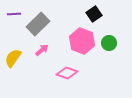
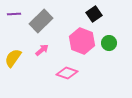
gray rectangle: moved 3 px right, 3 px up
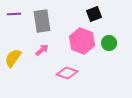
black square: rotated 14 degrees clockwise
gray rectangle: moved 1 px right; rotated 55 degrees counterclockwise
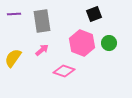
pink hexagon: moved 2 px down
pink diamond: moved 3 px left, 2 px up
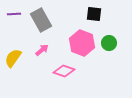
black square: rotated 28 degrees clockwise
gray rectangle: moved 1 px left, 1 px up; rotated 20 degrees counterclockwise
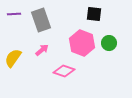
gray rectangle: rotated 10 degrees clockwise
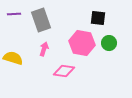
black square: moved 4 px right, 4 px down
pink hexagon: rotated 10 degrees counterclockwise
pink arrow: moved 2 px right, 1 px up; rotated 32 degrees counterclockwise
yellow semicircle: rotated 72 degrees clockwise
pink diamond: rotated 10 degrees counterclockwise
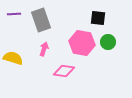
green circle: moved 1 px left, 1 px up
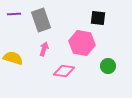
green circle: moved 24 px down
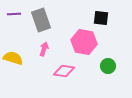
black square: moved 3 px right
pink hexagon: moved 2 px right, 1 px up
